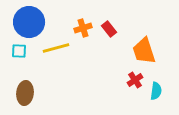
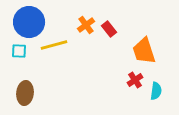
orange cross: moved 3 px right, 3 px up; rotated 18 degrees counterclockwise
yellow line: moved 2 px left, 3 px up
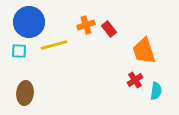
orange cross: rotated 18 degrees clockwise
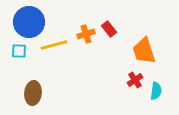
orange cross: moved 9 px down
brown ellipse: moved 8 px right
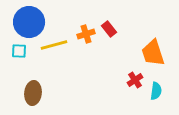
orange trapezoid: moved 9 px right, 2 px down
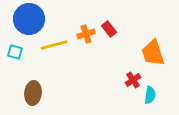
blue circle: moved 3 px up
cyan square: moved 4 px left, 1 px down; rotated 14 degrees clockwise
red cross: moved 2 px left
cyan semicircle: moved 6 px left, 4 px down
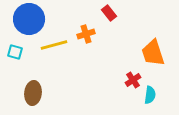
red rectangle: moved 16 px up
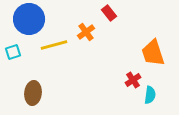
orange cross: moved 2 px up; rotated 18 degrees counterclockwise
cyan square: moved 2 px left; rotated 35 degrees counterclockwise
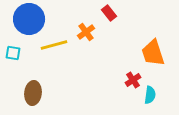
cyan square: moved 1 px down; rotated 28 degrees clockwise
